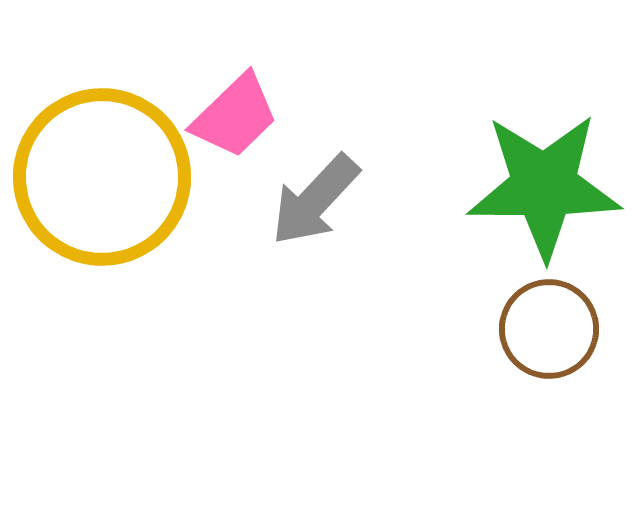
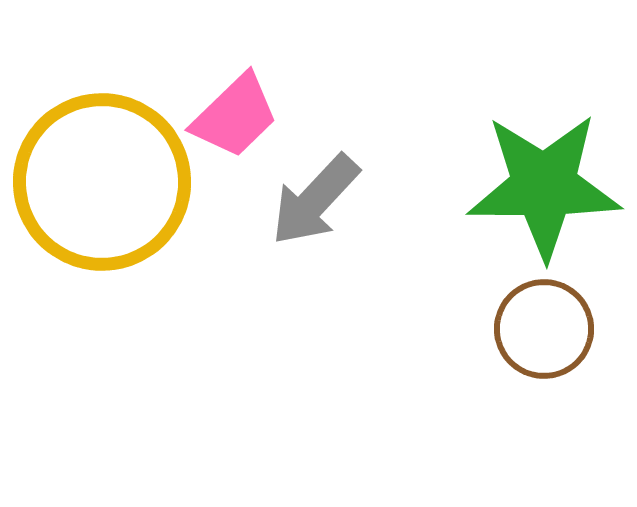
yellow circle: moved 5 px down
brown circle: moved 5 px left
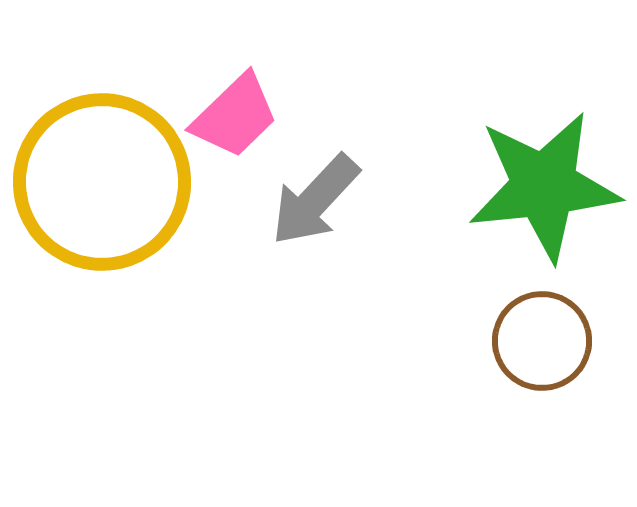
green star: rotated 6 degrees counterclockwise
brown circle: moved 2 px left, 12 px down
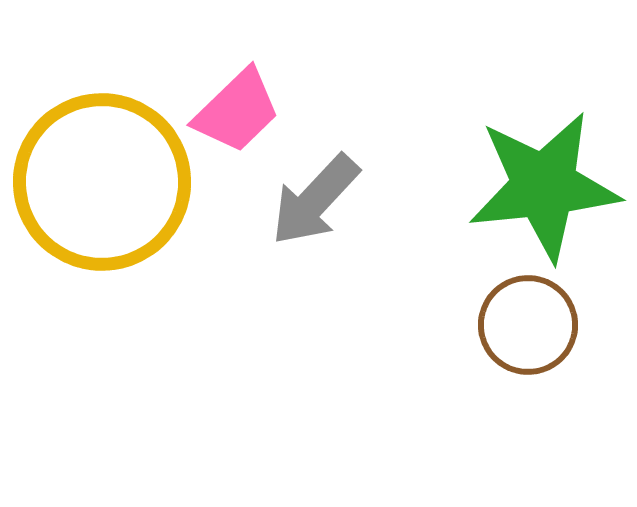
pink trapezoid: moved 2 px right, 5 px up
brown circle: moved 14 px left, 16 px up
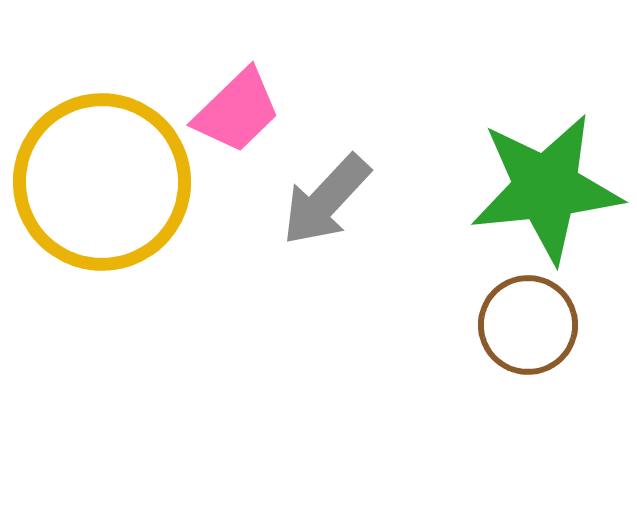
green star: moved 2 px right, 2 px down
gray arrow: moved 11 px right
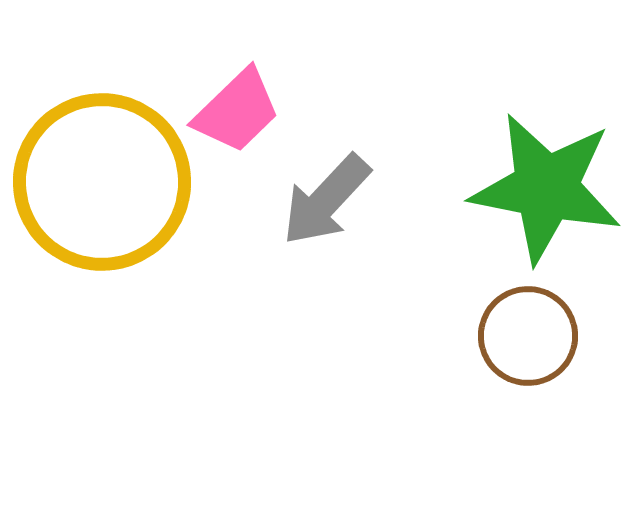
green star: rotated 17 degrees clockwise
brown circle: moved 11 px down
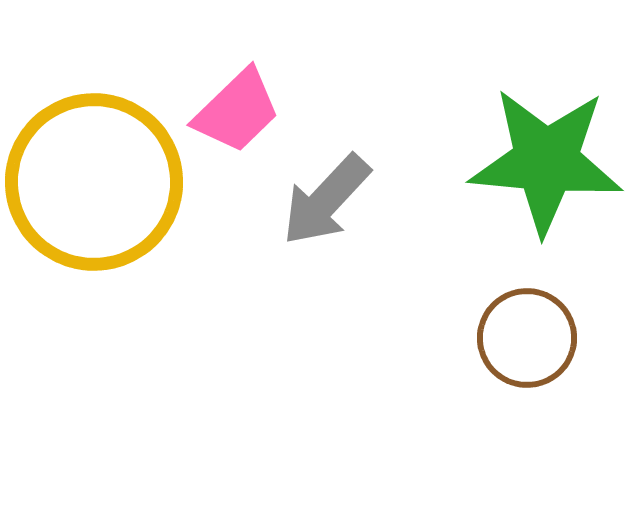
yellow circle: moved 8 px left
green star: moved 27 px up; rotated 6 degrees counterclockwise
brown circle: moved 1 px left, 2 px down
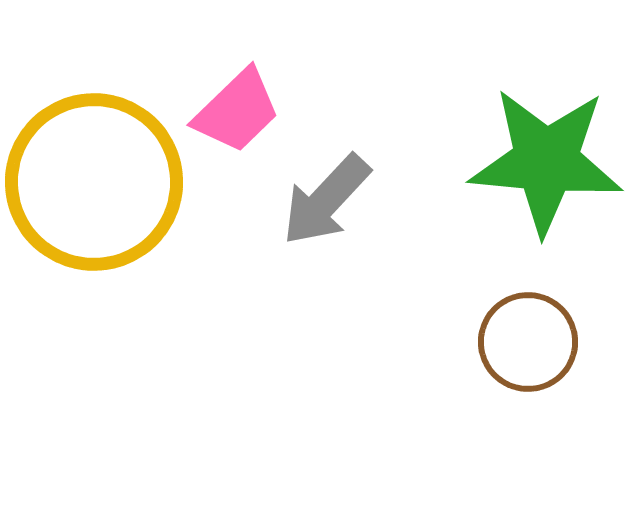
brown circle: moved 1 px right, 4 px down
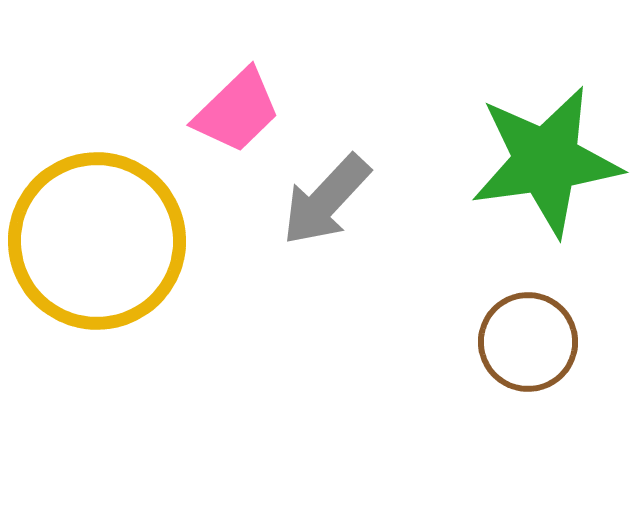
green star: rotated 13 degrees counterclockwise
yellow circle: moved 3 px right, 59 px down
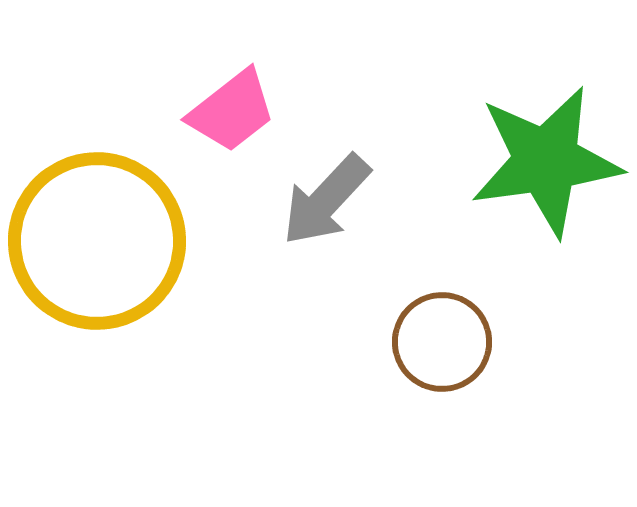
pink trapezoid: moved 5 px left; rotated 6 degrees clockwise
brown circle: moved 86 px left
